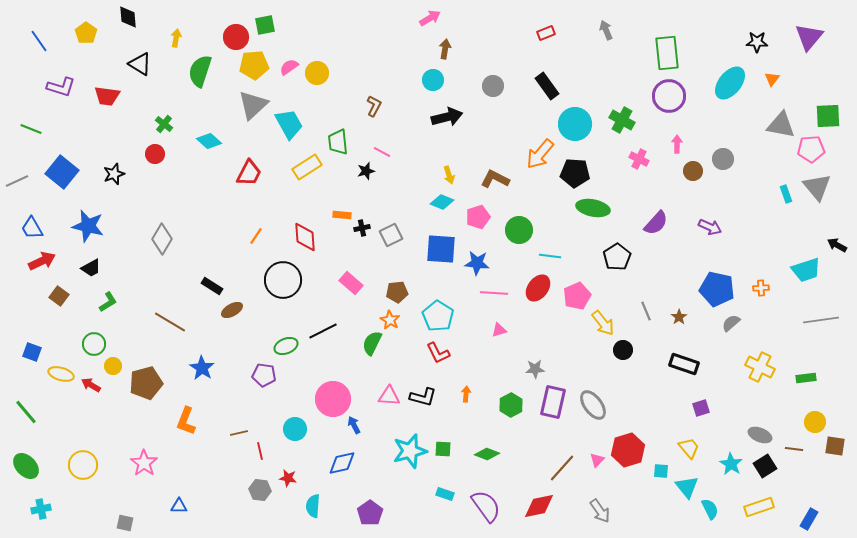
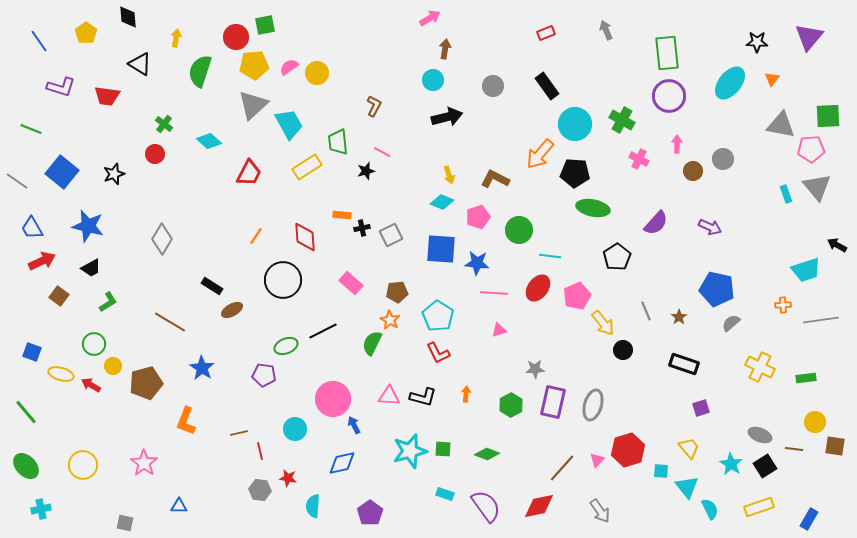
gray line at (17, 181): rotated 60 degrees clockwise
orange cross at (761, 288): moved 22 px right, 17 px down
gray ellipse at (593, 405): rotated 52 degrees clockwise
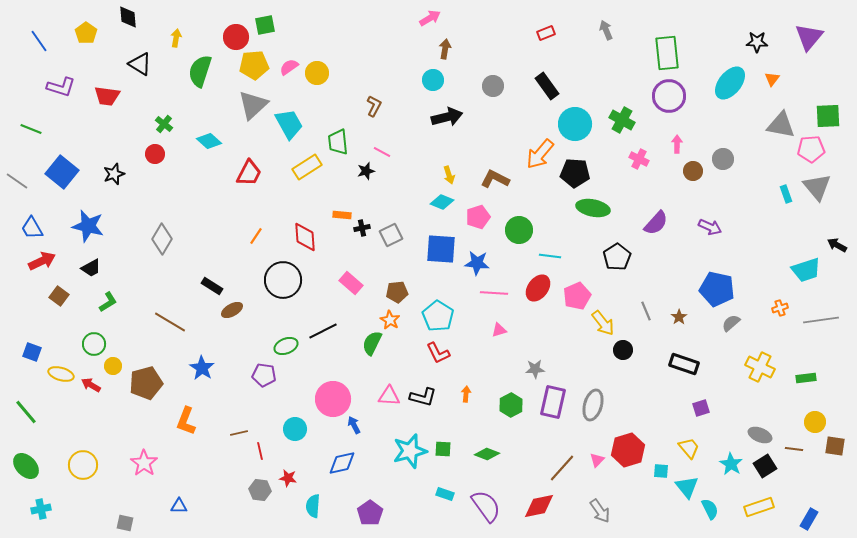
orange cross at (783, 305): moved 3 px left, 3 px down; rotated 14 degrees counterclockwise
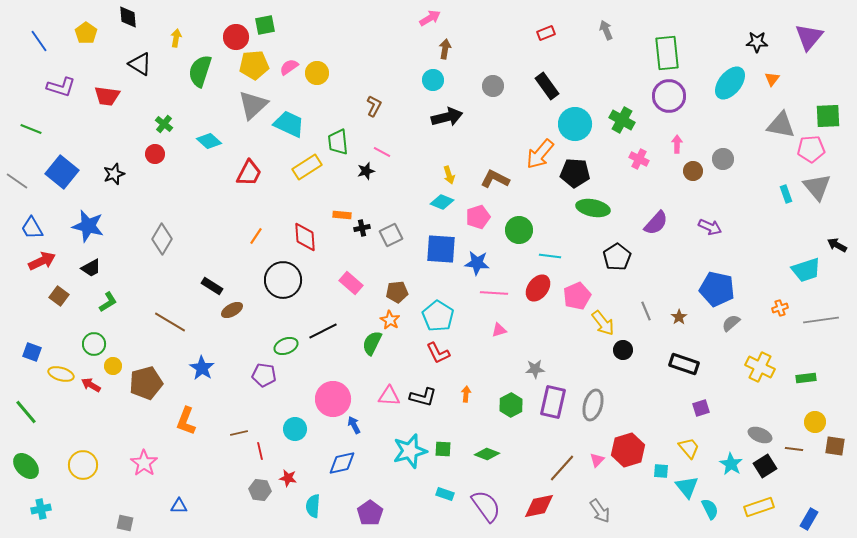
cyan trapezoid at (289, 124): rotated 36 degrees counterclockwise
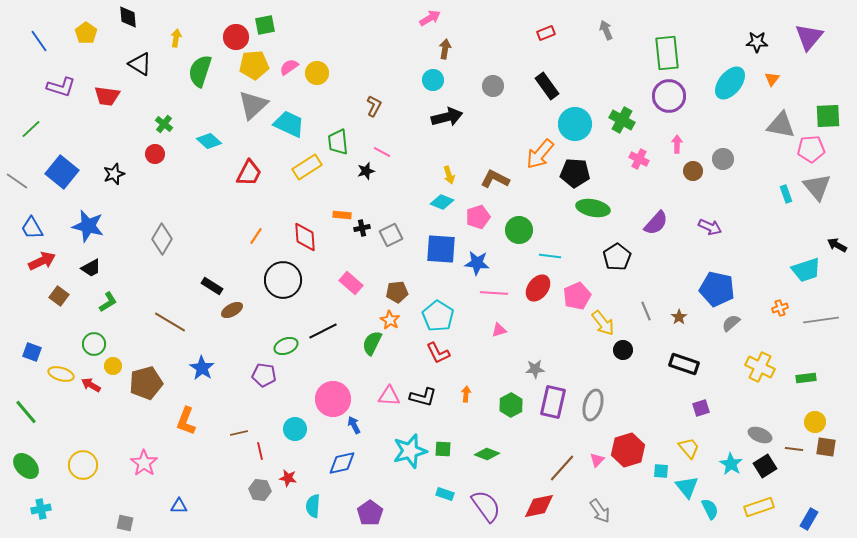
green line at (31, 129): rotated 65 degrees counterclockwise
brown square at (835, 446): moved 9 px left, 1 px down
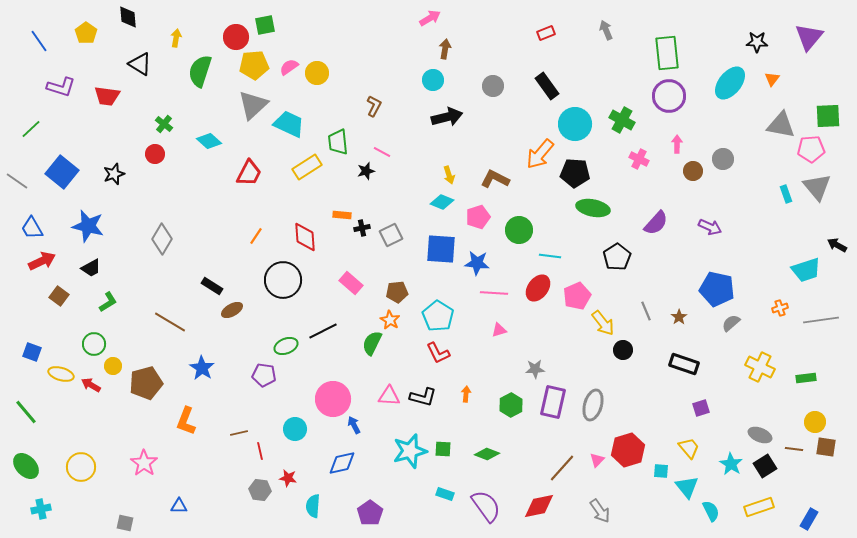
yellow circle at (83, 465): moved 2 px left, 2 px down
cyan semicircle at (710, 509): moved 1 px right, 2 px down
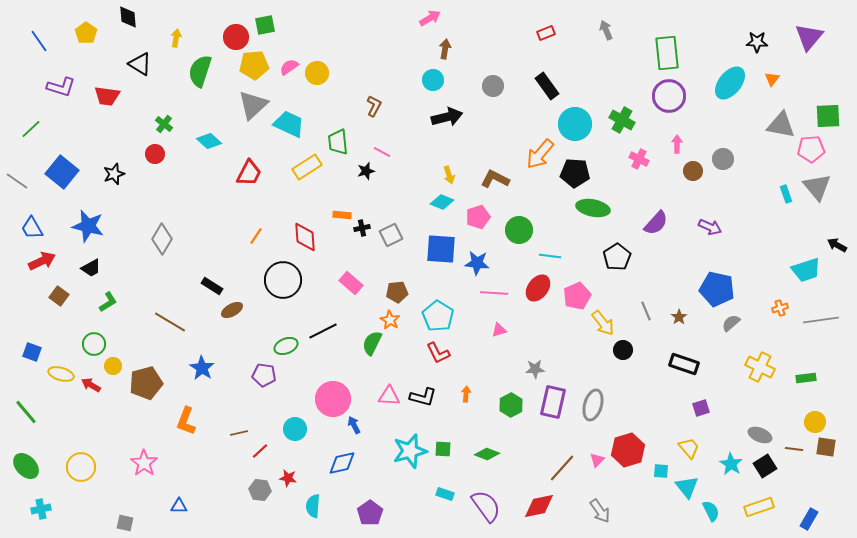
red line at (260, 451): rotated 60 degrees clockwise
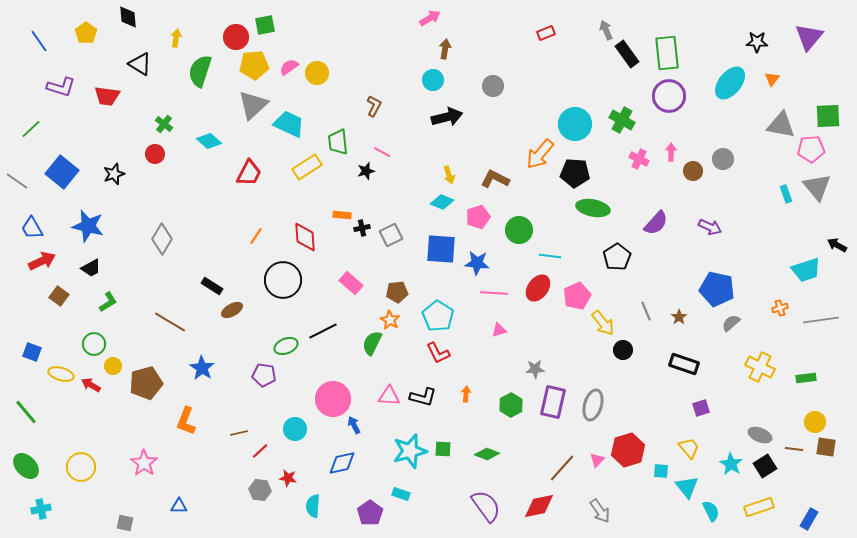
black rectangle at (547, 86): moved 80 px right, 32 px up
pink arrow at (677, 144): moved 6 px left, 8 px down
cyan rectangle at (445, 494): moved 44 px left
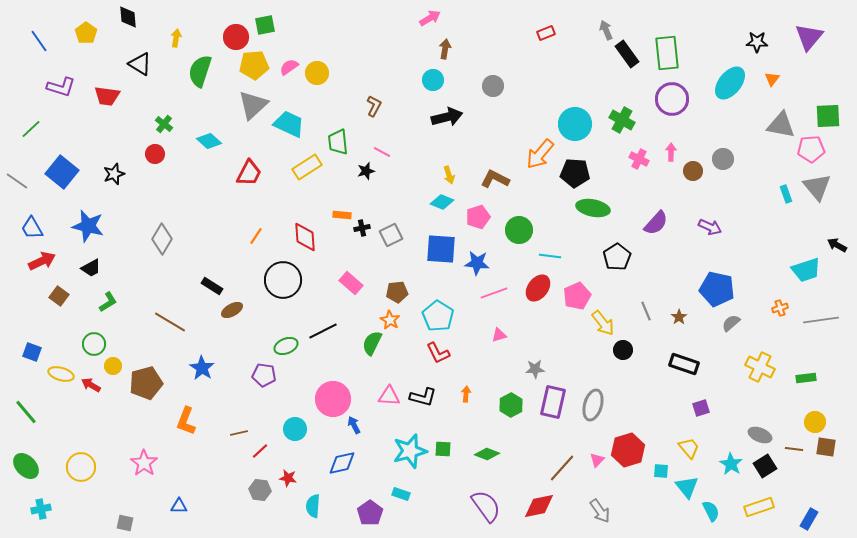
purple circle at (669, 96): moved 3 px right, 3 px down
pink line at (494, 293): rotated 24 degrees counterclockwise
pink triangle at (499, 330): moved 5 px down
